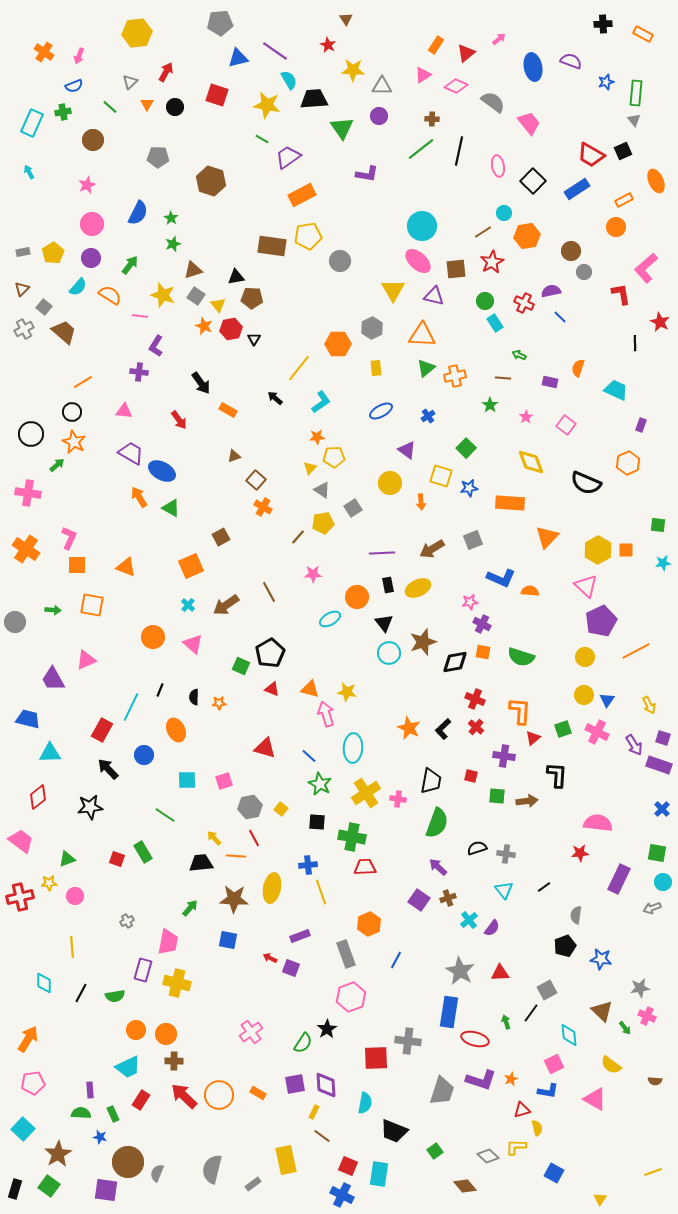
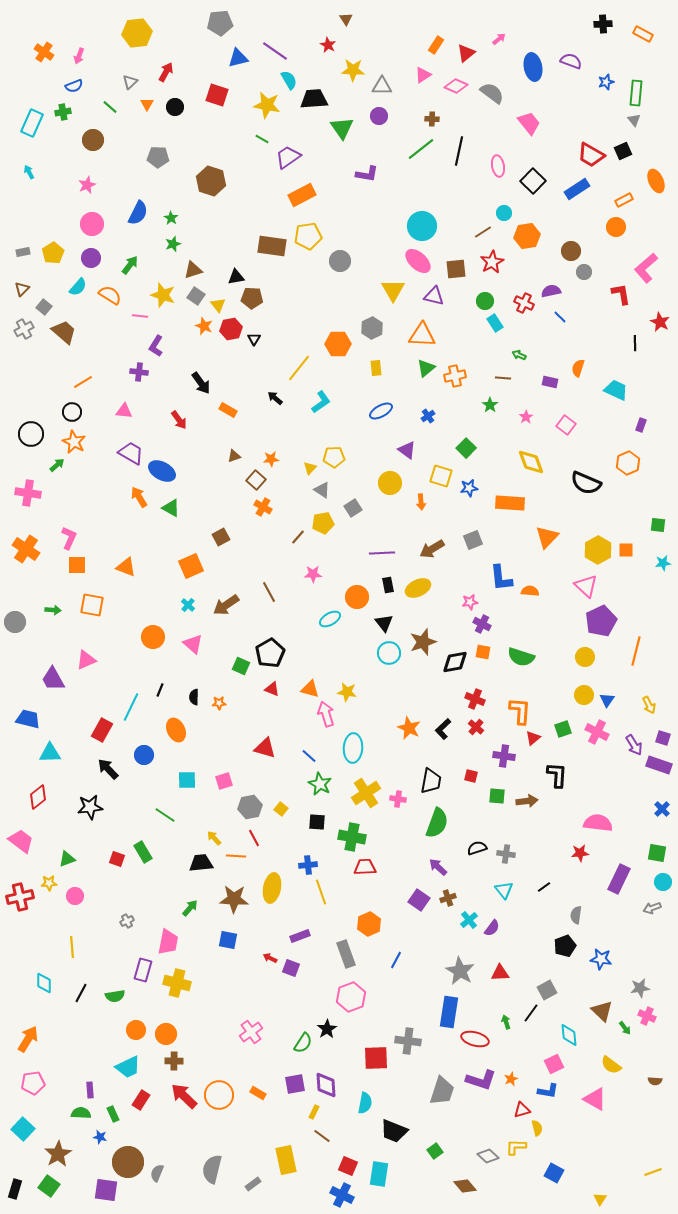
gray semicircle at (493, 102): moved 1 px left, 9 px up
orange star at (317, 437): moved 46 px left, 22 px down
blue L-shape at (501, 578): rotated 60 degrees clockwise
orange line at (636, 651): rotated 48 degrees counterclockwise
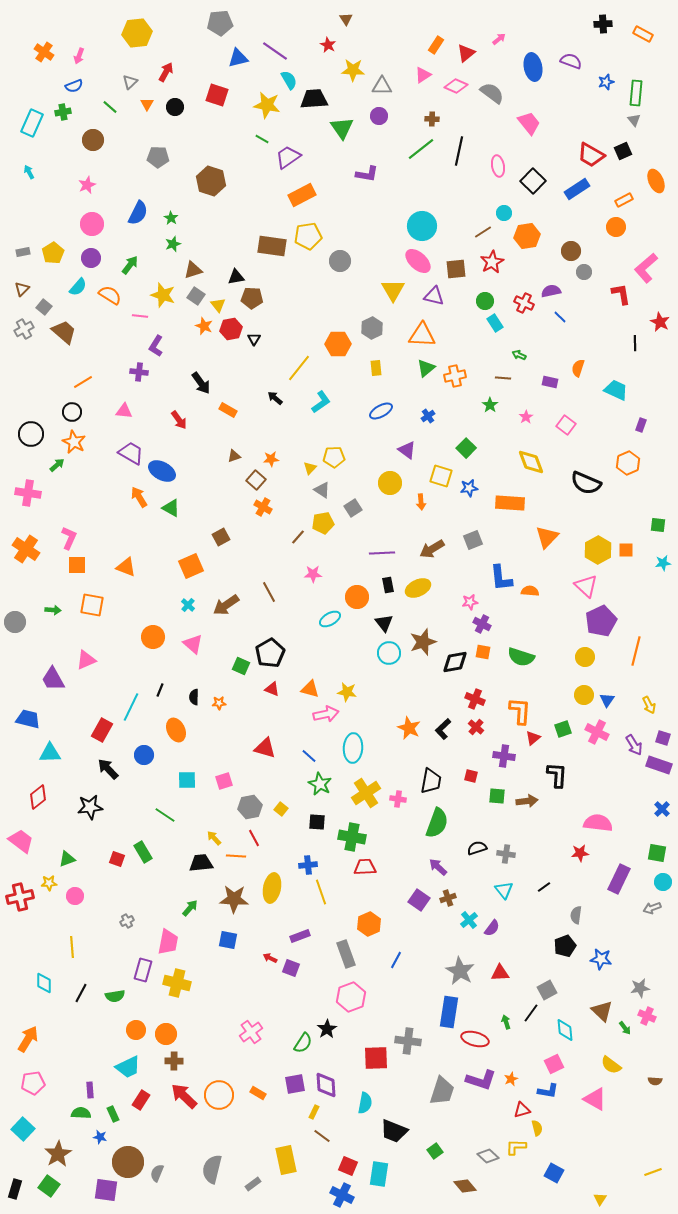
pink arrow at (326, 714): rotated 95 degrees clockwise
cyan diamond at (569, 1035): moved 4 px left, 5 px up
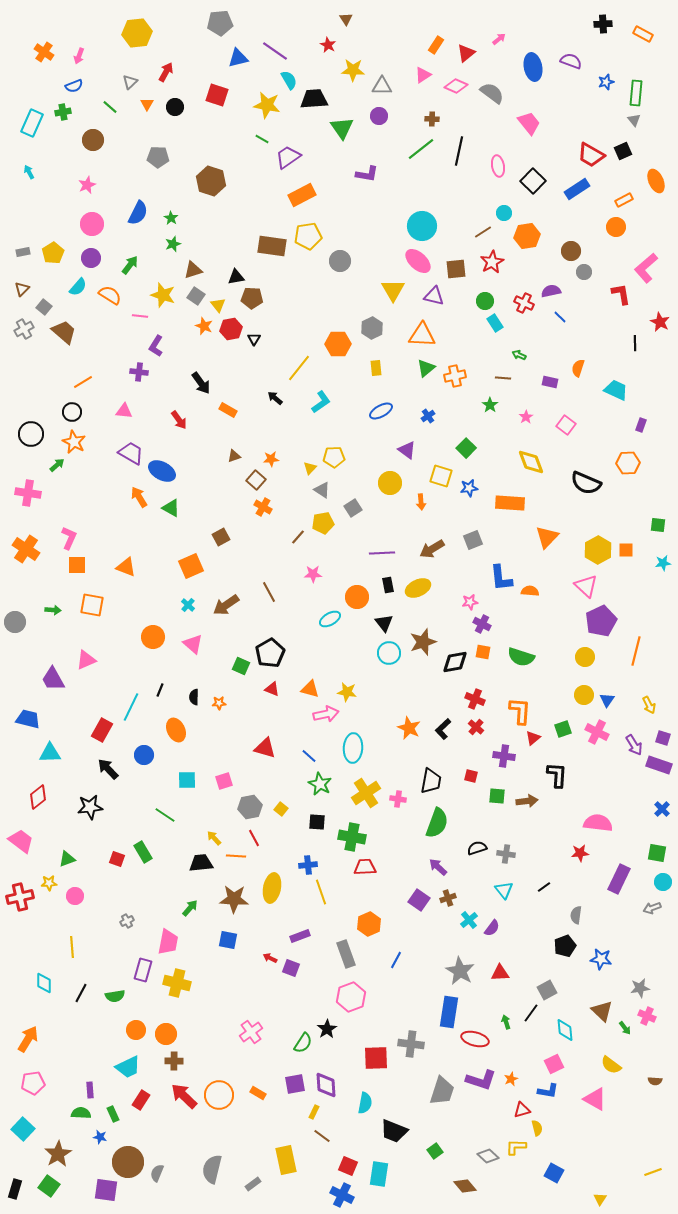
orange hexagon at (628, 463): rotated 20 degrees clockwise
gray cross at (408, 1041): moved 3 px right, 3 px down
